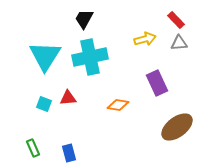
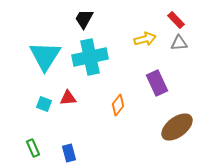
orange diamond: rotated 60 degrees counterclockwise
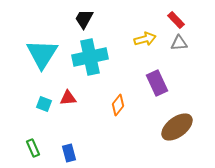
cyan triangle: moved 3 px left, 2 px up
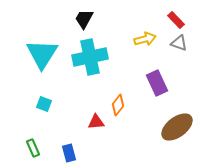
gray triangle: rotated 24 degrees clockwise
red triangle: moved 28 px right, 24 px down
